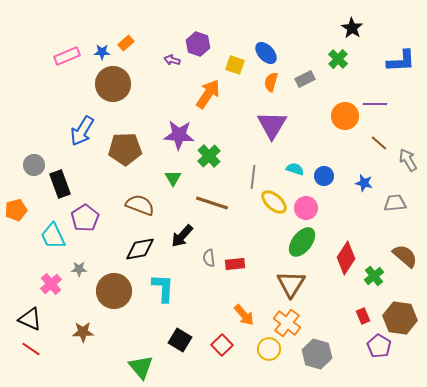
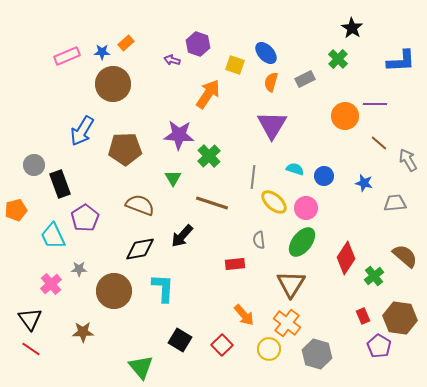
gray semicircle at (209, 258): moved 50 px right, 18 px up
black triangle at (30, 319): rotated 30 degrees clockwise
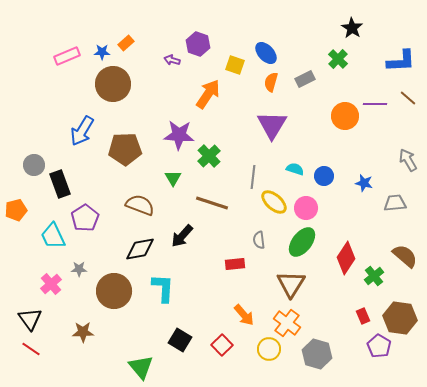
brown line at (379, 143): moved 29 px right, 45 px up
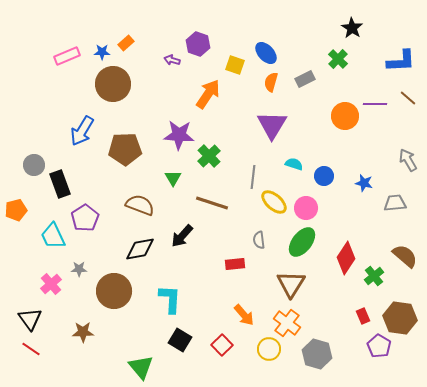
cyan semicircle at (295, 169): moved 1 px left, 5 px up
cyan L-shape at (163, 288): moved 7 px right, 11 px down
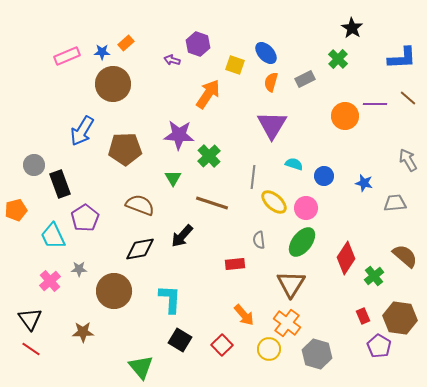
blue L-shape at (401, 61): moved 1 px right, 3 px up
pink cross at (51, 284): moved 1 px left, 3 px up
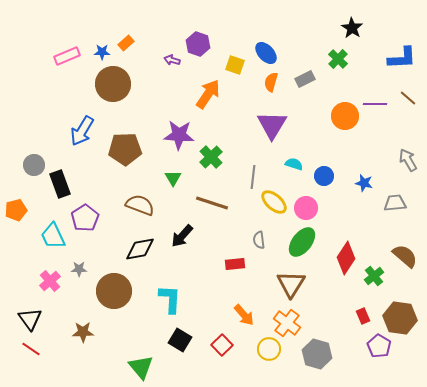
green cross at (209, 156): moved 2 px right, 1 px down
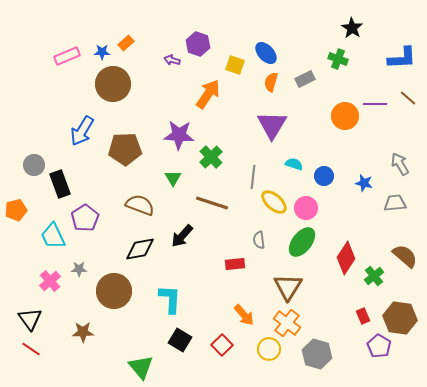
green cross at (338, 59): rotated 24 degrees counterclockwise
gray arrow at (408, 160): moved 8 px left, 4 px down
brown triangle at (291, 284): moved 3 px left, 3 px down
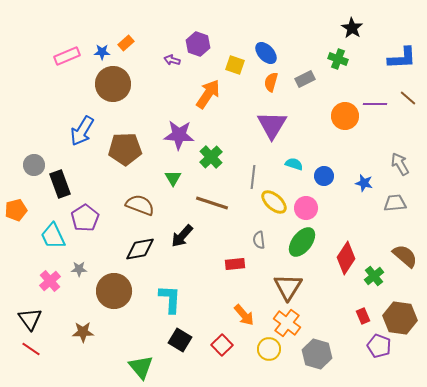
purple pentagon at (379, 346): rotated 10 degrees counterclockwise
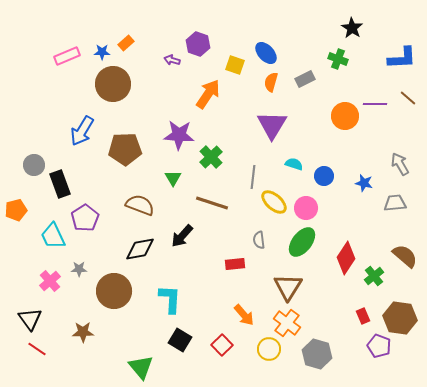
red line at (31, 349): moved 6 px right
